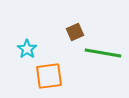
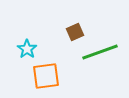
green line: moved 3 px left, 1 px up; rotated 30 degrees counterclockwise
orange square: moved 3 px left
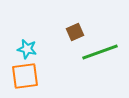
cyan star: rotated 24 degrees counterclockwise
orange square: moved 21 px left
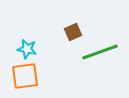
brown square: moved 2 px left
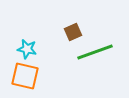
green line: moved 5 px left
orange square: rotated 20 degrees clockwise
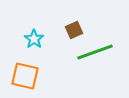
brown square: moved 1 px right, 2 px up
cyan star: moved 7 px right, 10 px up; rotated 24 degrees clockwise
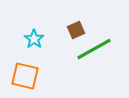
brown square: moved 2 px right
green line: moved 1 px left, 3 px up; rotated 9 degrees counterclockwise
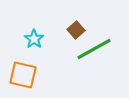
brown square: rotated 18 degrees counterclockwise
orange square: moved 2 px left, 1 px up
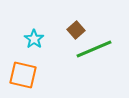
green line: rotated 6 degrees clockwise
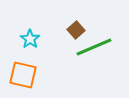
cyan star: moved 4 px left
green line: moved 2 px up
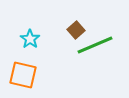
green line: moved 1 px right, 2 px up
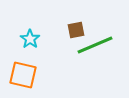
brown square: rotated 30 degrees clockwise
